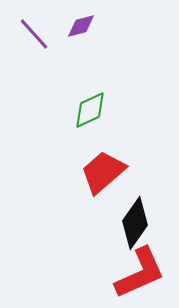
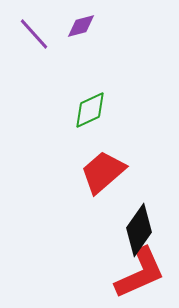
black diamond: moved 4 px right, 7 px down
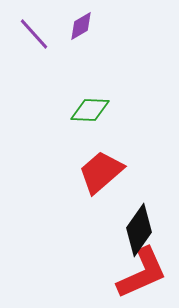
purple diamond: rotated 16 degrees counterclockwise
green diamond: rotated 27 degrees clockwise
red trapezoid: moved 2 px left
red L-shape: moved 2 px right
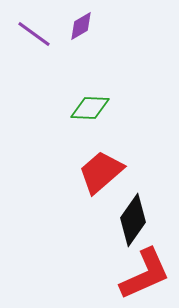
purple line: rotated 12 degrees counterclockwise
green diamond: moved 2 px up
black diamond: moved 6 px left, 10 px up
red L-shape: moved 3 px right, 1 px down
